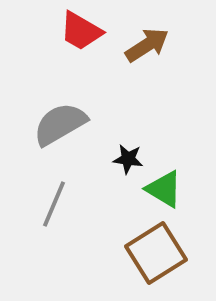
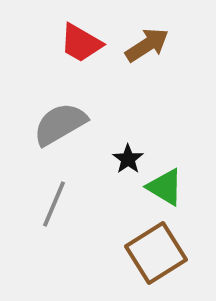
red trapezoid: moved 12 px down
black star: rotated 28 degrees clockwise
green triangle: moved 1 px right, 2 px up
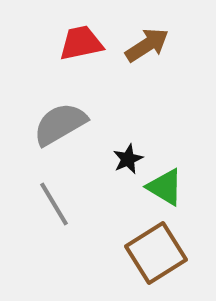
red trapezoid: rotated 138 degrees clockwise
black star: rotated 12 degrees clockwise
gray line: rotated 54 degrees counterclockwise
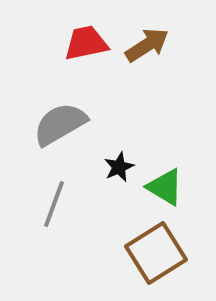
red trapezoid: moved 5 px right
black star: moved 9 px left, 8 px down
gray line: rotated 51 degrees clockwise
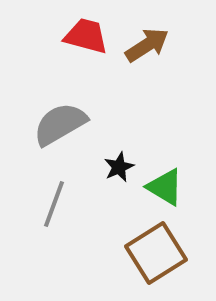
red trapezoid: moved 7 px up; rotated 27 degrees clockwise
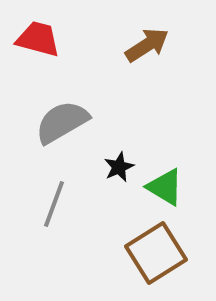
red trapezoid: moved 48 px left, 3 px down
gray semicircle: moved 2 px right, 2 px up
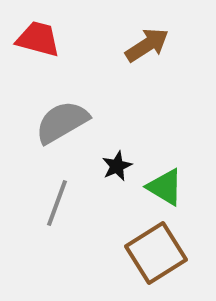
black star: moved 2 px left, 1 px up
gray line: moved 3 px right, 1 px up
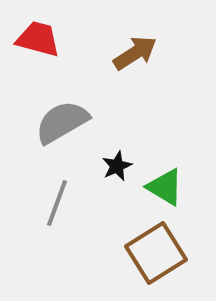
brown arrow: moved 12 px left, 8 px down
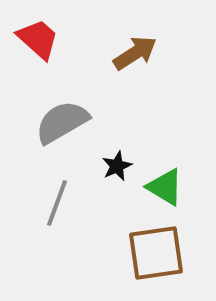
red trapezoid: rotated 27 degrees clockwise
brown square: rotated 24 degrees clockwise
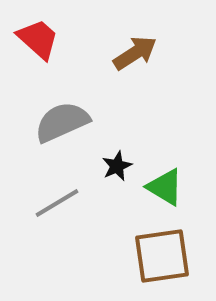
gray semicircle: rotated 6 degrees clockwise
gray line: rotated 39 degrees clockwise
brown square: moved 6 px right, 3 px down
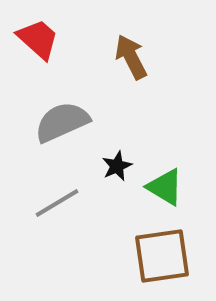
brown arrow: moved 4 px left, 4 px down; rotated 84 degrees counterclockwise
